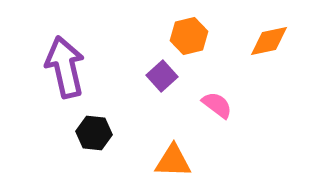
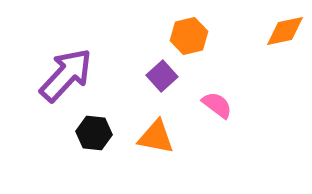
orange diamond: moved 16 px right, 10 px up
purple arrow: moved 1 px right, 8 px down; rotated 56 degrees clockwise
orange triangle: moved 17 px left, 24 px up; rotated 9 degrees clockwise
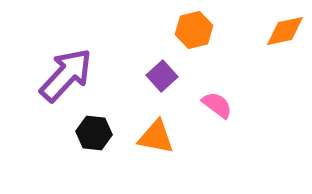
orange hexagon: moved 5 px right, 6 px up
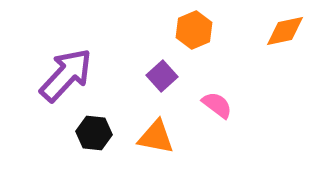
orange hexagon: rotated 9 degrees counterclockwise
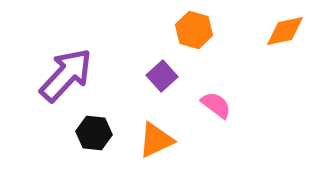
orange hexagon: rotated 21 degrees counterclockwise
pink semicircle: moved 1 px left
orange triangle: moved 3 px down; rotated 36 degrees counterclockwise
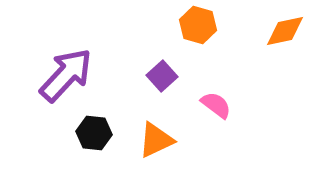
orange hexagon: moved 4 px right, 5 px up
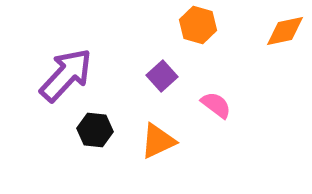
black hexagon: moved 1 px right, 3 px up
orange triangle: moved 2 px right, 1 px down
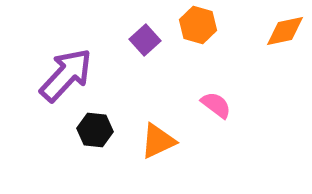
purple square: moved 17 px left, 36 px up
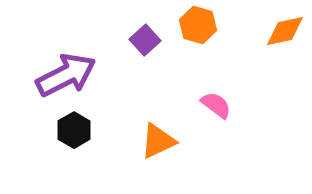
purple arrow: rotated 20 degrees clockwise
black hexagon: moved 21 px left; rotated 24 degrees clockwise
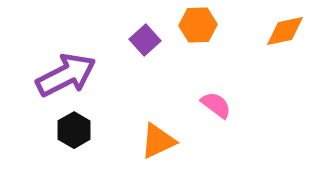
orange hexagon: rotated 18 degrees counterclockwise
